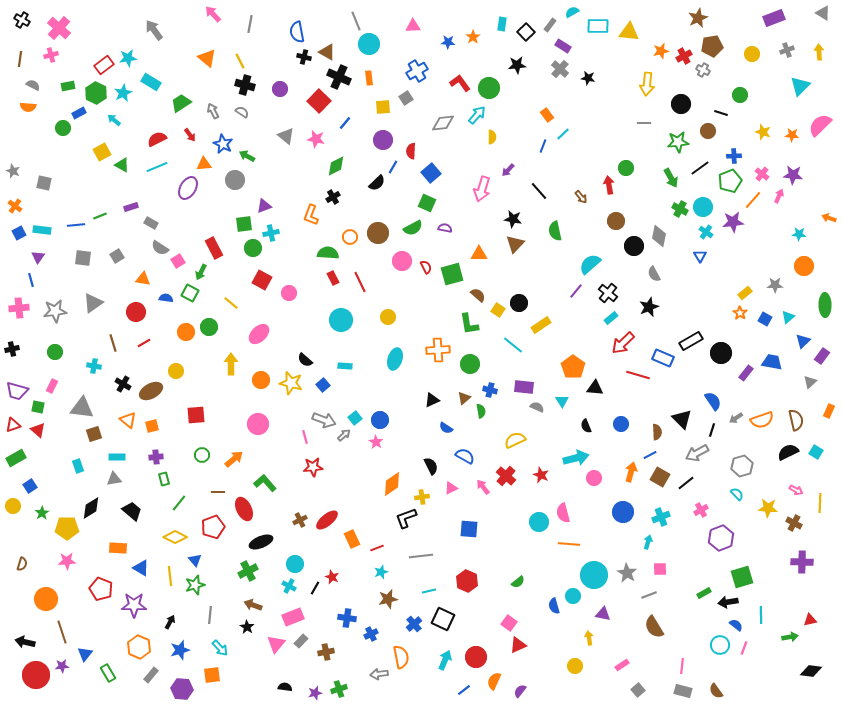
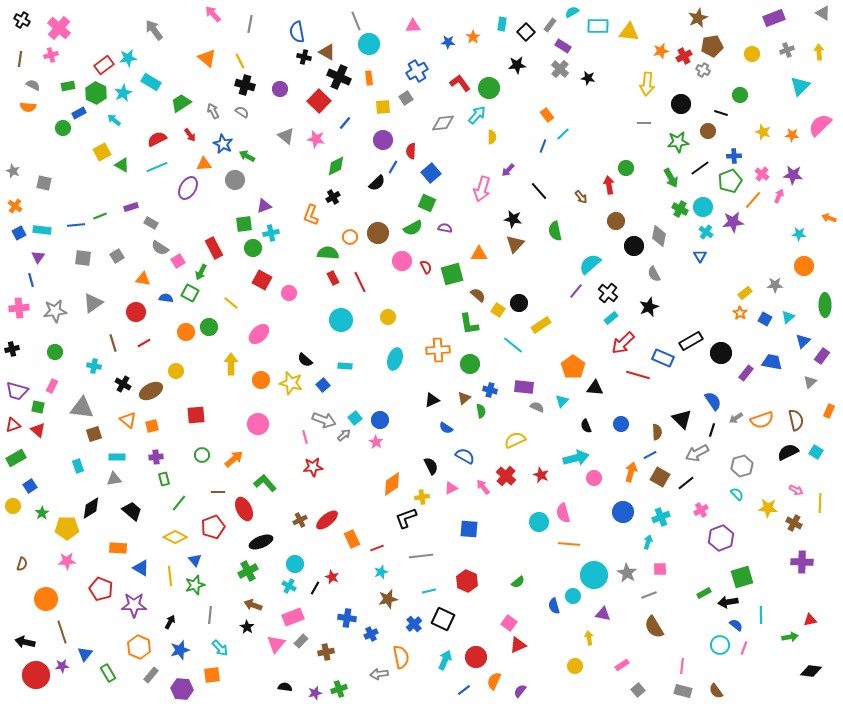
cyan triangle at (562, 401): rotated 16 degrees clockwise
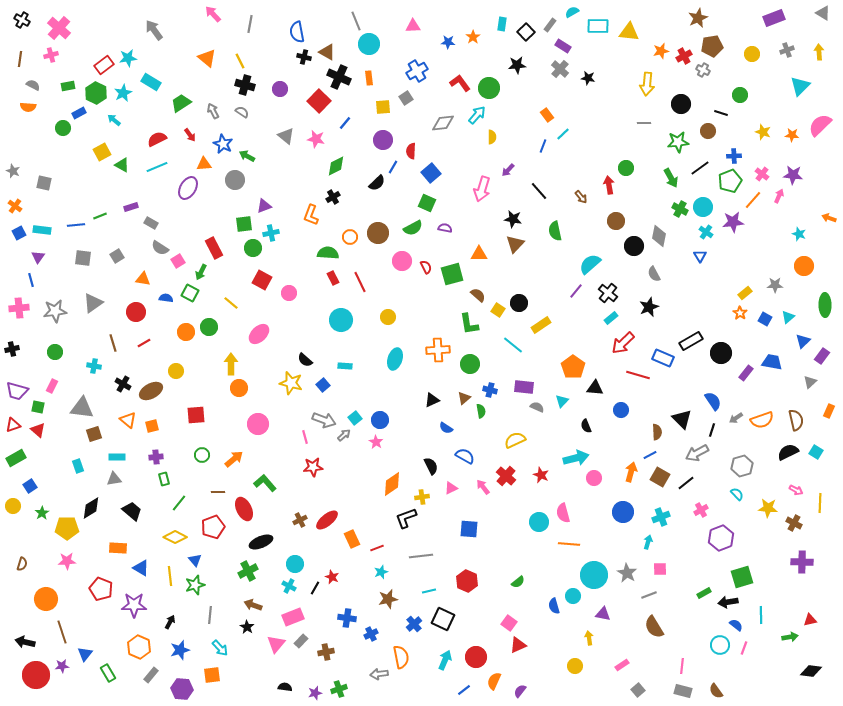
cyan star at (799, 234): rotated 16 degrees clockwise
orange circle at (261, 380): moved 22 px left, 8 px down
blue circle at (621, 424): moved 14 px up
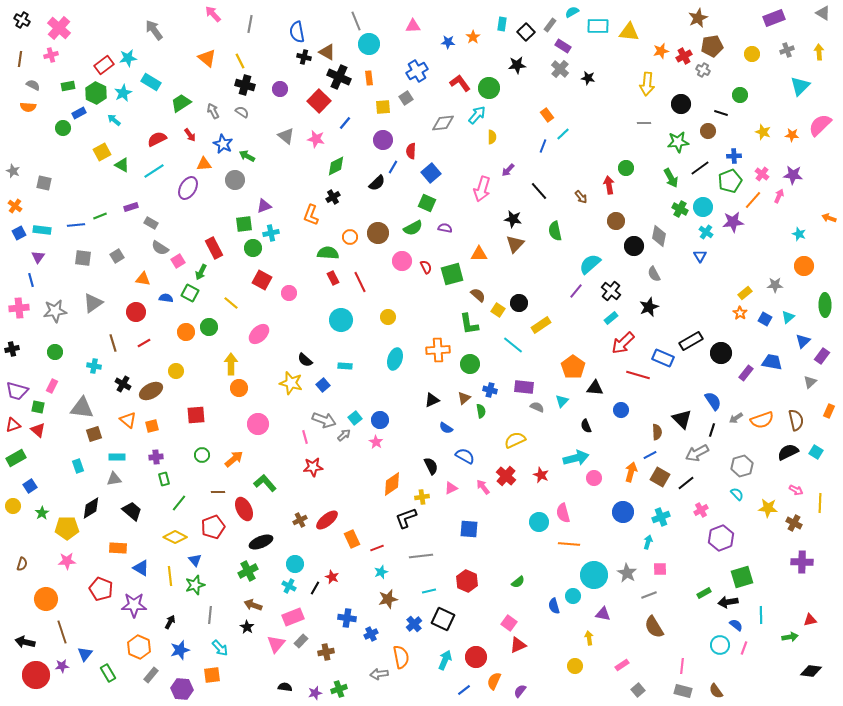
cyan line at (157, 167): moved 3 px left, 4 px down; rotated 10 degrees counterclockwise
black cross at (608, 293): moved 3 px right, 2 px up
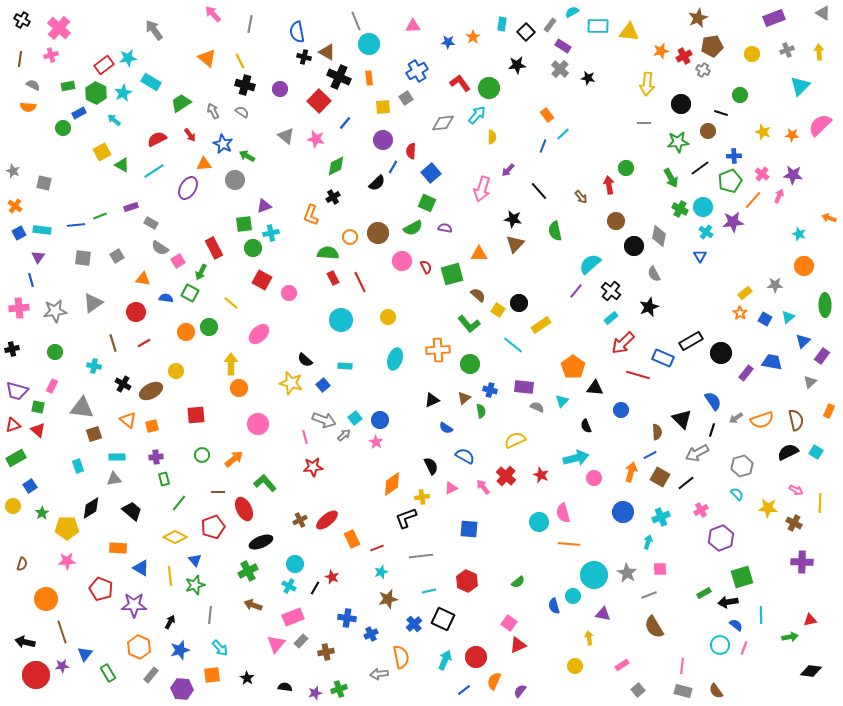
green L-shape at (469, 324): rotated 30 degrees counterclockwise
black star at (247, 627): moved 51 px down
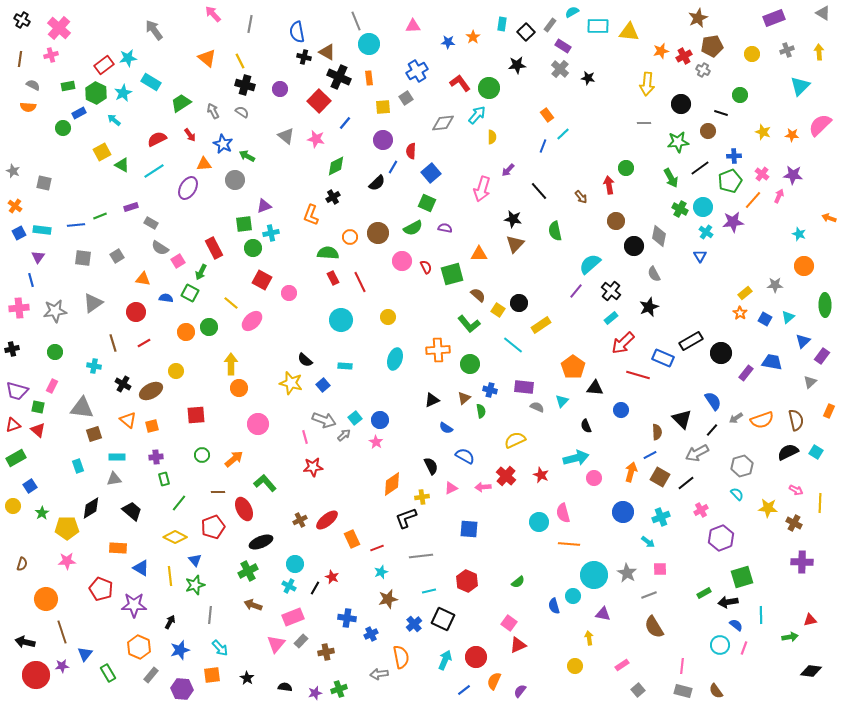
pink ellipse at (259, 334): moved 7 px left, 13 px up
black line at (712, 430): rotated 24 degrees clockwise
pink arrow at (483, 487): rotated 56 degrees counterclockwise
cyan arrow at (648, 542): rotated 112 degrees clockwise
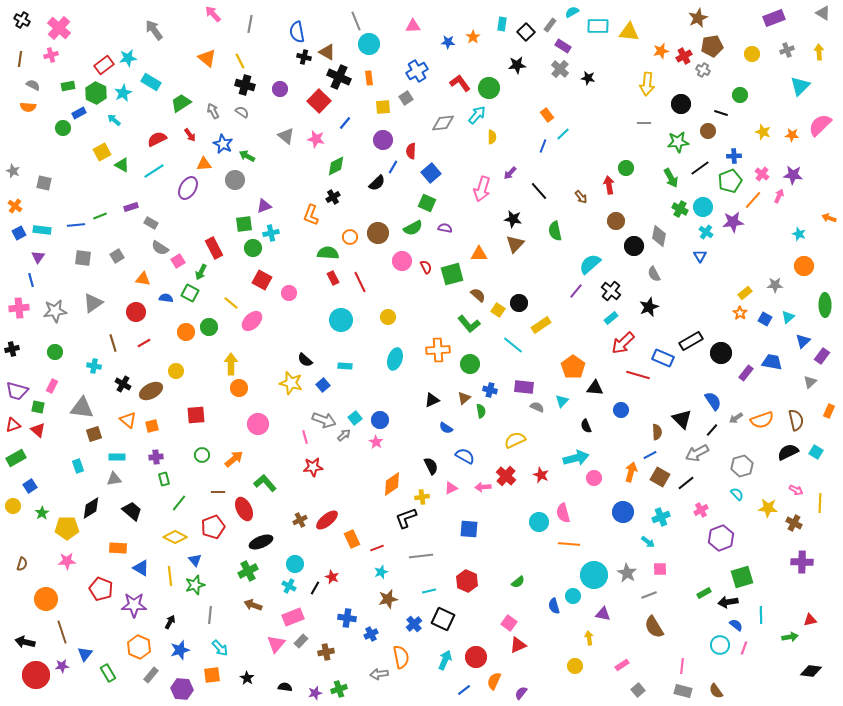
purple arrow at (508, 170): moved 2 px right, 3 px down
purple semicircle at (520, 691): moved 1 px right, 2 px down
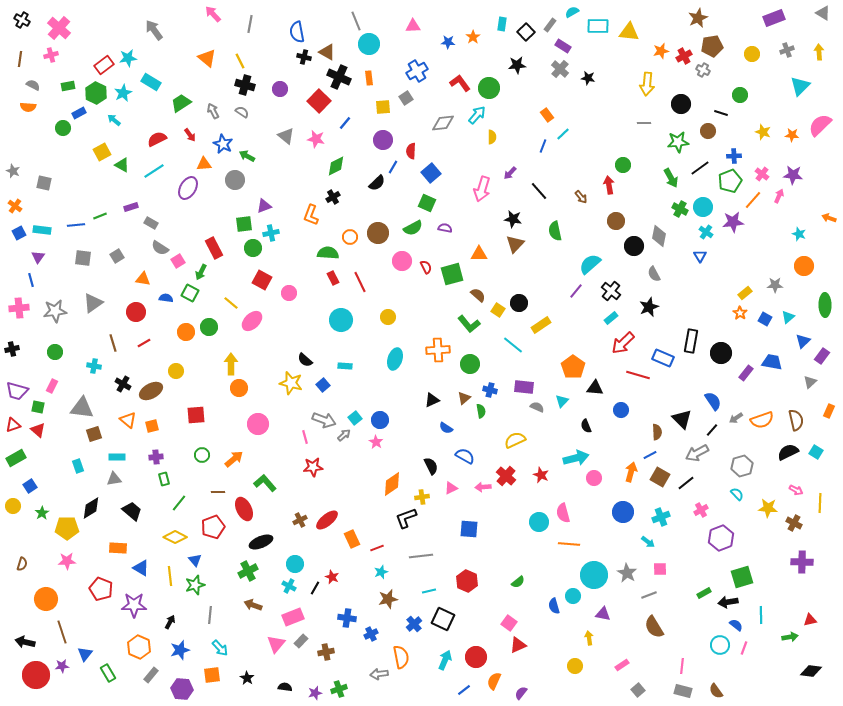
green circle at (626, 168): moved 3 px left, 3 px up
black rectangle at (691, 341): rotated 50 degrees counterclockwise
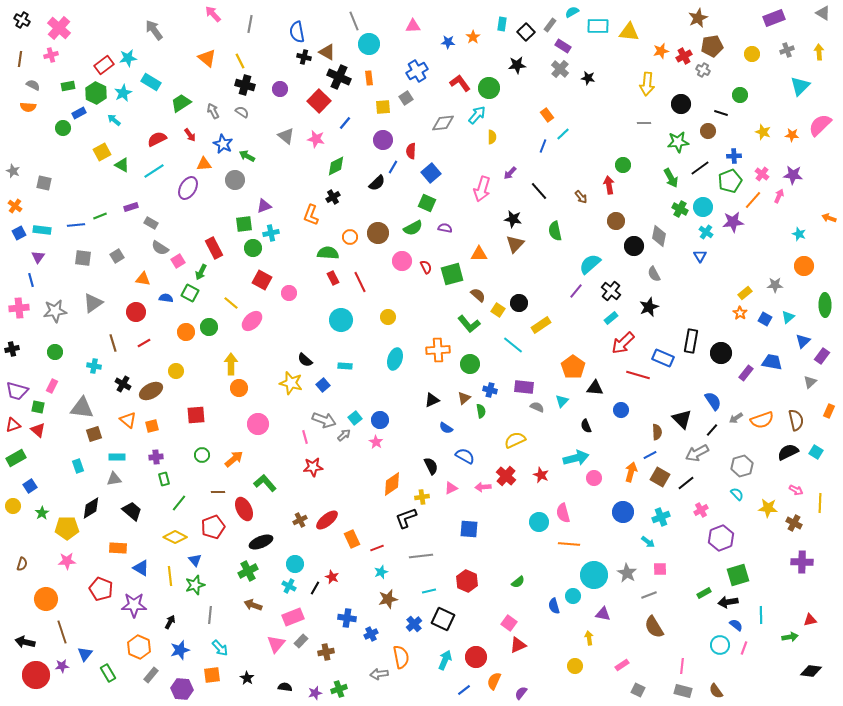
gray line at (356, 21): moved 2 px left
green square at (742, 577): moved 4 px left, 2 px up
gray square at (638, 690): rotated 24 degrees counterclockwise
